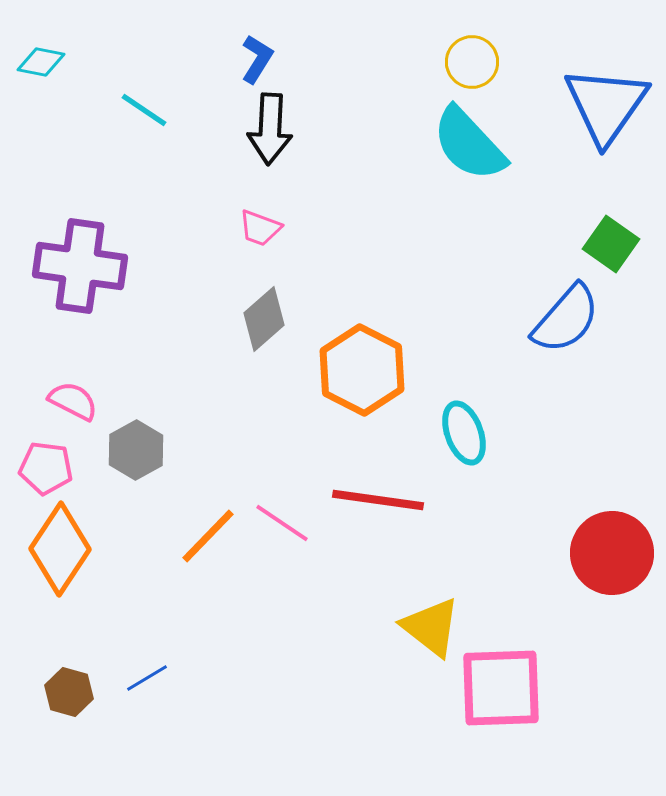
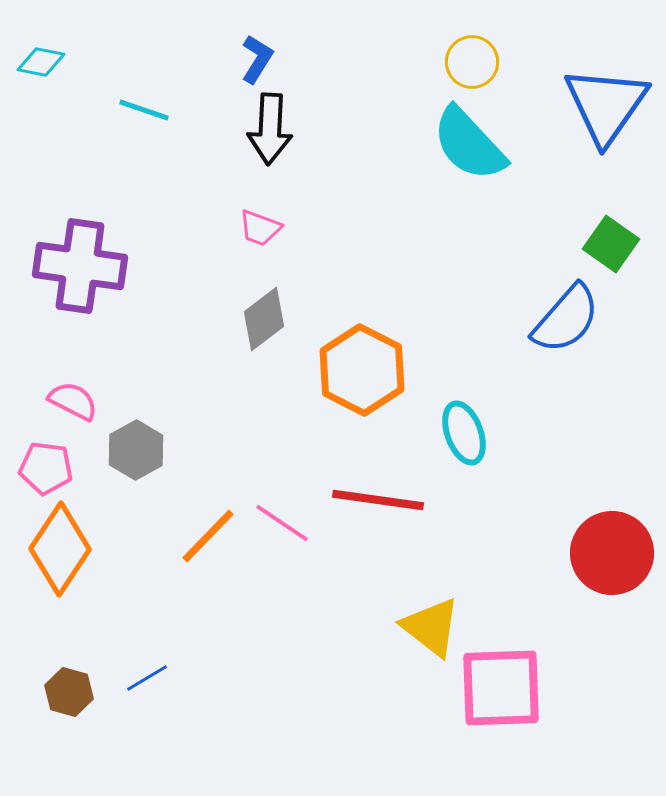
cyan line: rotated 15 degrees counterclockwise
gray diamond: rotated 4 degrees clockwise
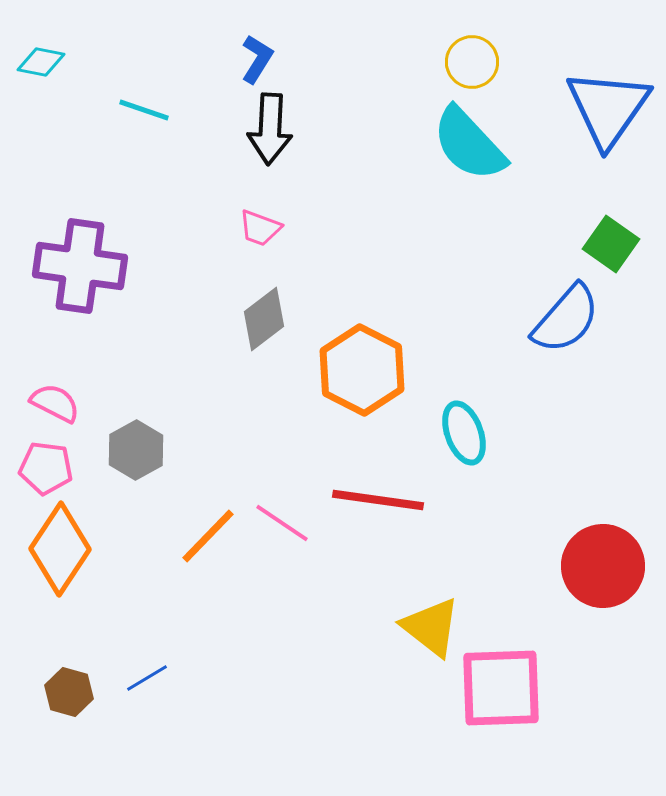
blue triangle: moved 2 px right, 3 px down
pink semicircle: moved 18 px left, 2 px down
red circle: moved 9 px left, 13 px down
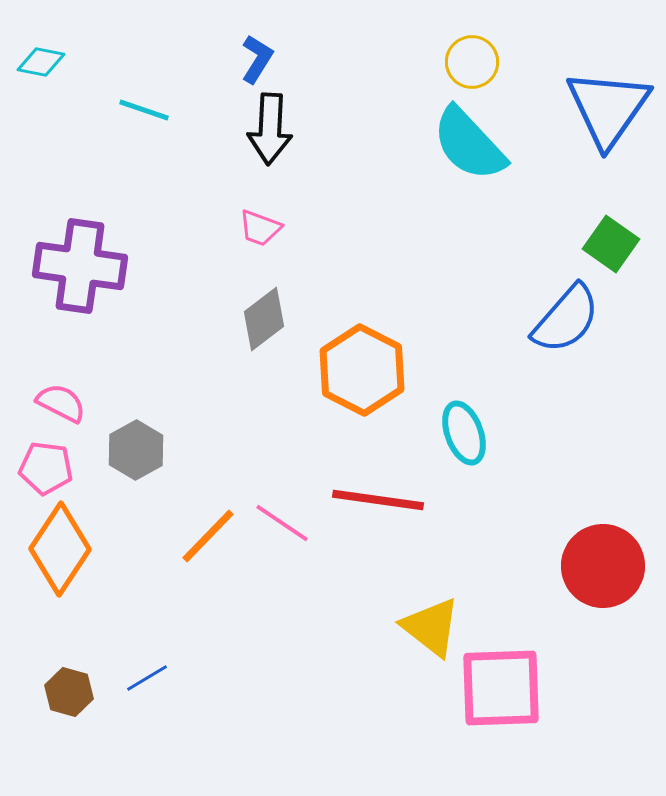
pink semicircle: moved 6 px right
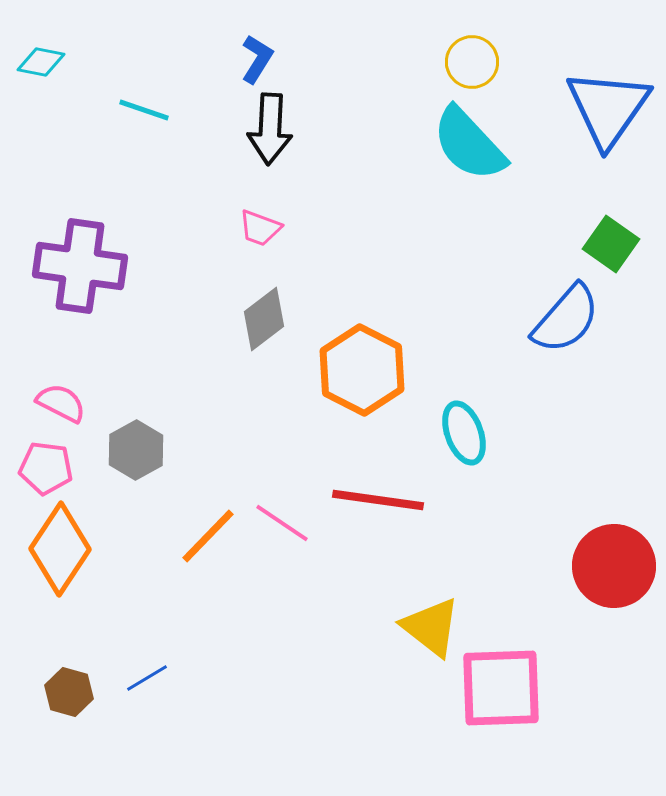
red circle: moved 11 px right
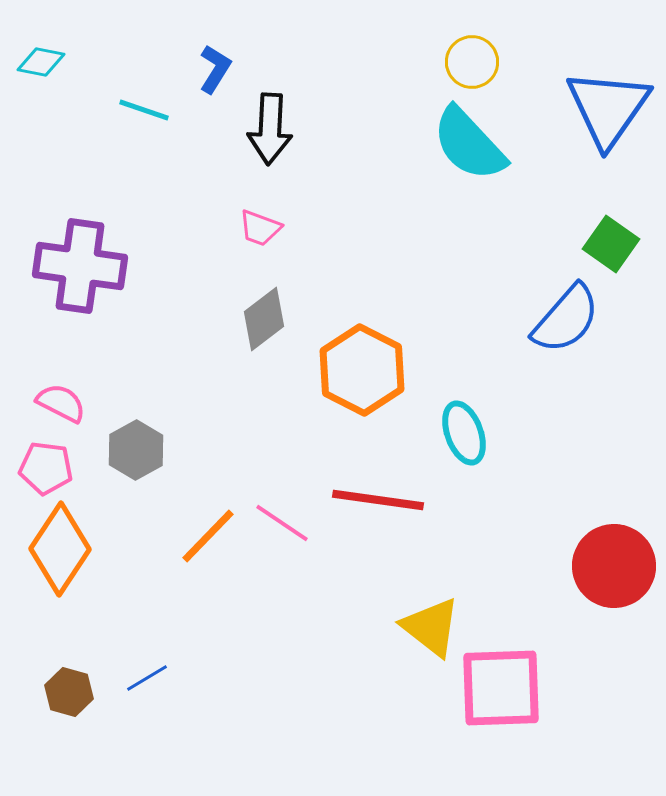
blue L-shape: moved 42 px left, 10 px down
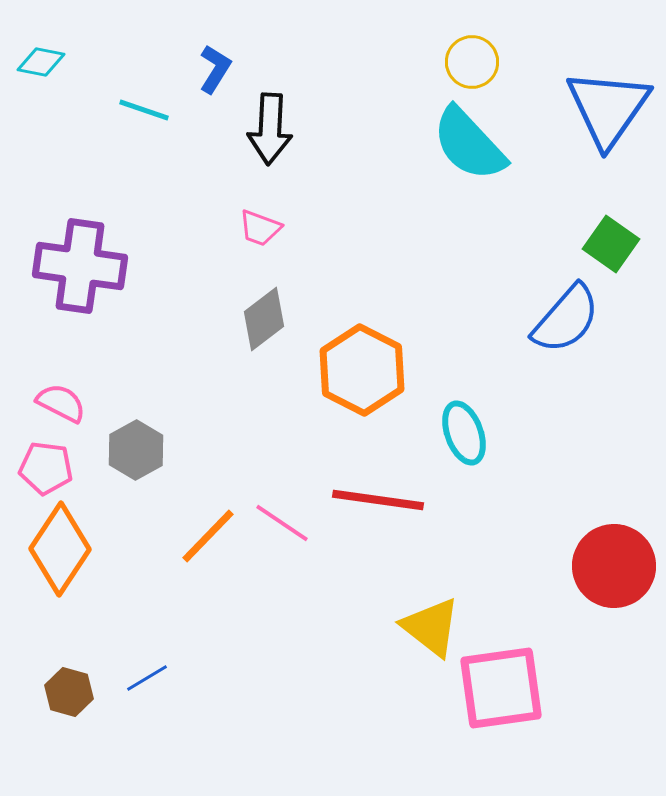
pink square: rotated 6 degrees counterclockwise
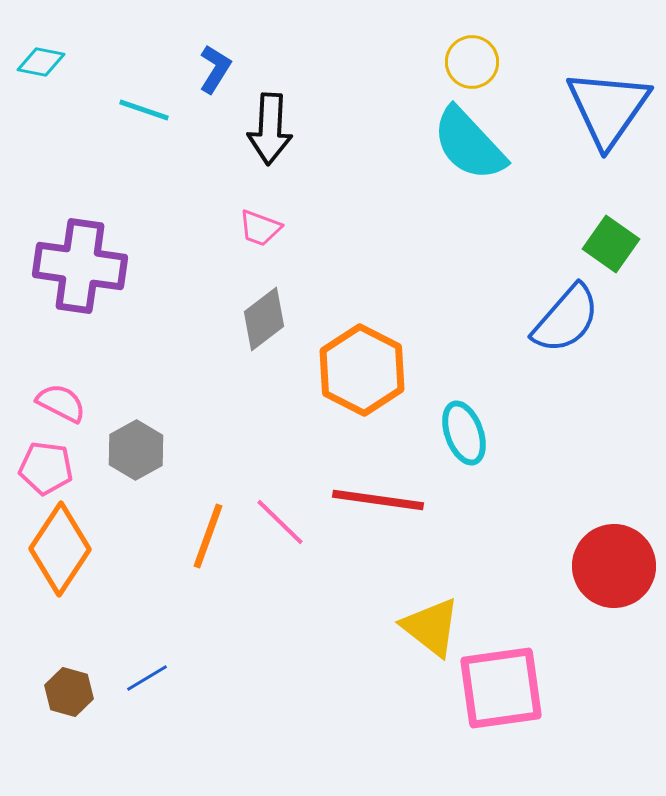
pink line: moved 2 px left, 1 px up; rotated 10 degrees clockwise
orange line: rotated 24 degrees counterclockwise
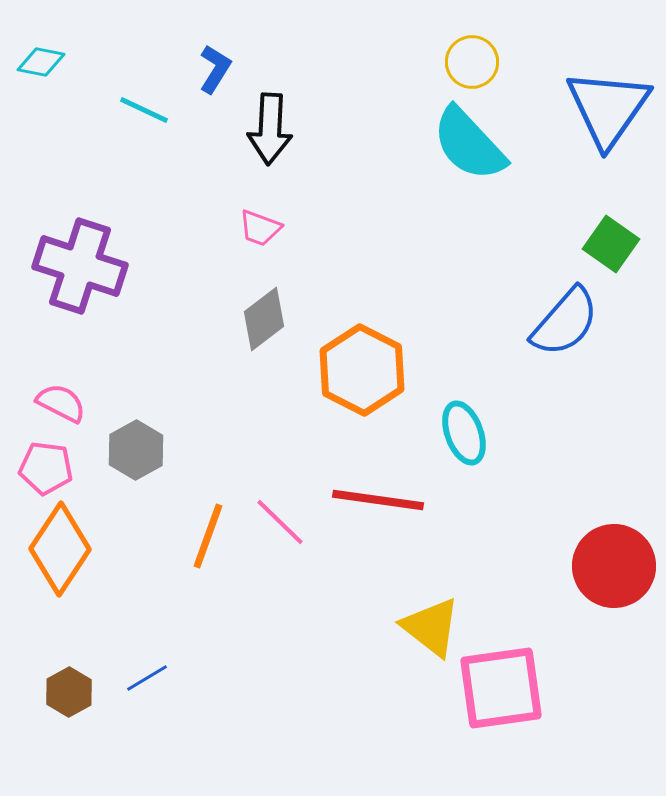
cyan line: rotated 6 degrees clockwise
purple cross: rotated 10 degrees clockwise
blue semicircle: moved 1 px left, 3 px down
brown hexagon: rotated 15 degrees clockwise
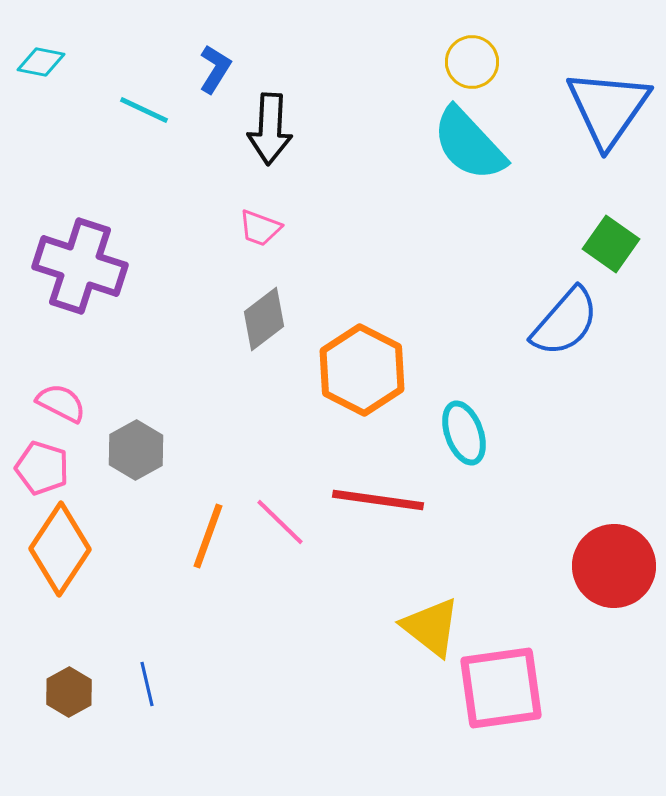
pink pentagon: moved 4 px left; rotated 10 degrees clockwise
blue line: moved 6 px down; rotated 72 degrees counterclockwise
